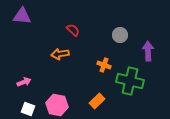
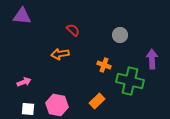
purple arrow: moved 4 px right, 8 px down
white square: rotated 16 degrees counterclockwise
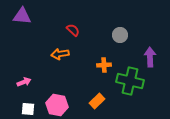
purple arrow: moved 2 px left, 2 px up
orange cross: rotated 24 degrees counterclockwise
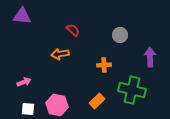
green cross: moved 2 px right, 9 px down
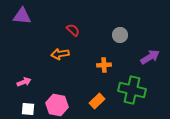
purple arrow: rotated 60 degrees clockwise
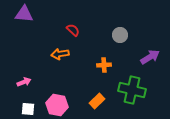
purple triangle: moved 2 px right, 2 px up
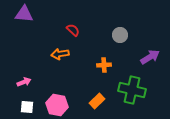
white square: moved 1 px left, 2 px up
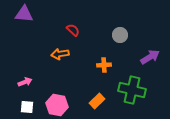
pink arrow: moved 1 px right
